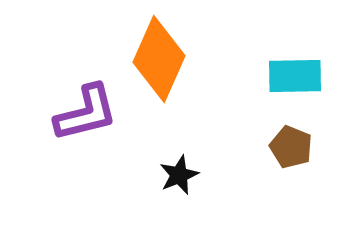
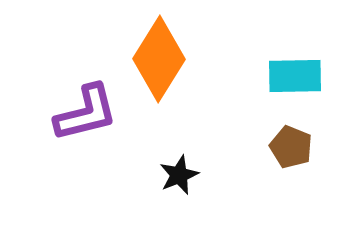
orange diamond: rotated 8 degrees clockwise
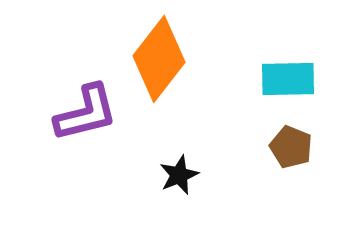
orange diamond: rotated 6 degrees clockwise
cyan rectangle: moved 7 px left, 3 px down
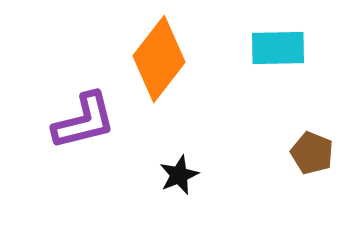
cyan rectangle: moved 10 px left, 31 px up
purple L-shape: moved 2 px left, 8 px down
brown pentagon: moved 21 px right, 6 px down
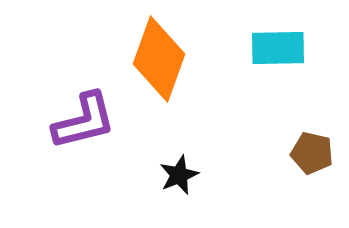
orange diamond: rotated 18 degrees counterclockwise
brown pentagon: rotated 9 degrees counterclockwise
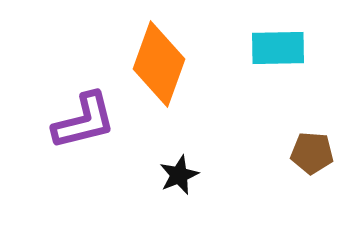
orange diamond: moved 5 px down
brown pentagon: rotated 9 degrees counterclockwise
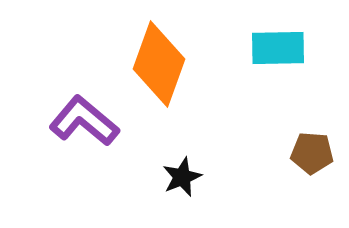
purple L-shape: rotated 126 degrees counterclockwise
black star: moved 3 px right, 2 px down
